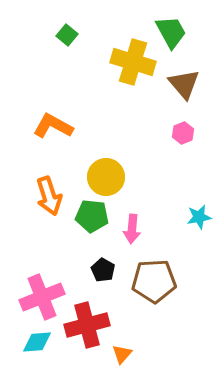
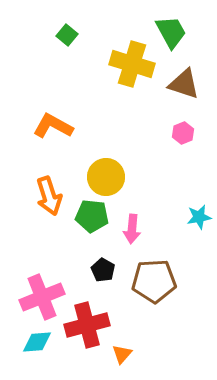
yellow cross: moved 1 px left, 2 px down
brown triangle: rotated 32 degrees counterclockwise
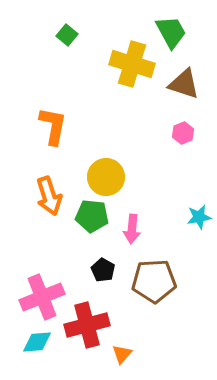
orange L-shape: rotated 72 degrees clockwise
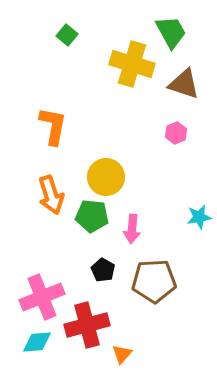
pink hexagon: moved 7 px left
orange arrow: moved 2 px right, 1 px up
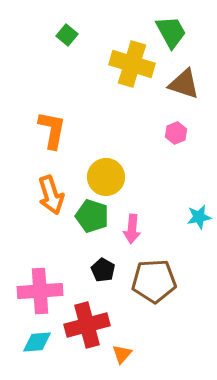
orange L-shape: moved 1 px left, 4 px down
green pentagon: rotated 12 degrees clockwise
pink cross: moved 2 px left, 6 px up; rotated 18 degrees clockwise
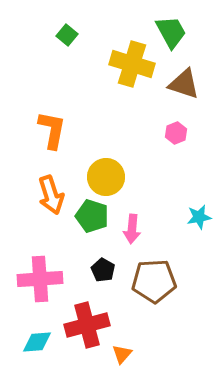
pink cross: moved 12 px up
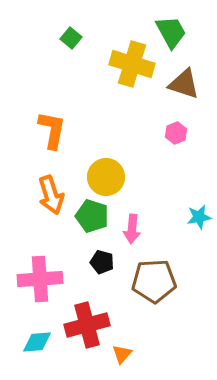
green square: moved 4 px right, 3 px down
black pentagon: moved 1 px left, 8 px up; rotated 15 degrees counterclockwise
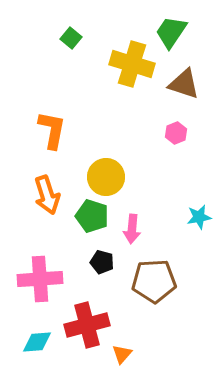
green trapezoid: rotated 117 degrees counterclockwise
orange arrow: moved 4 px left
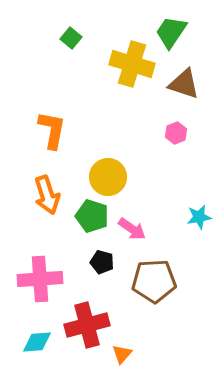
yellow circle: moved 2 px right
pink arrow: rotated 60 degrees counterclockwise
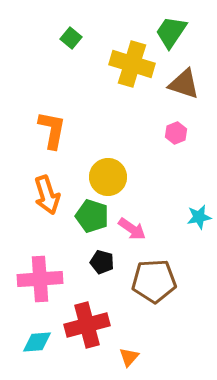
orange triangle: moved 7 px right, 3 px down
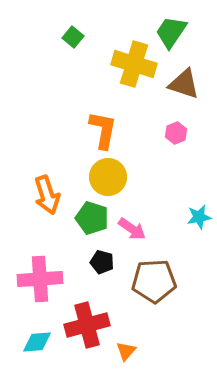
green square: moved 2 px right, 1 px up
yellow cross: moved 2 px right
orange L-shape: moved 51 px right
green pentagon: moved 2 px down
orange triangle: moved 3 px left, 6 px up
